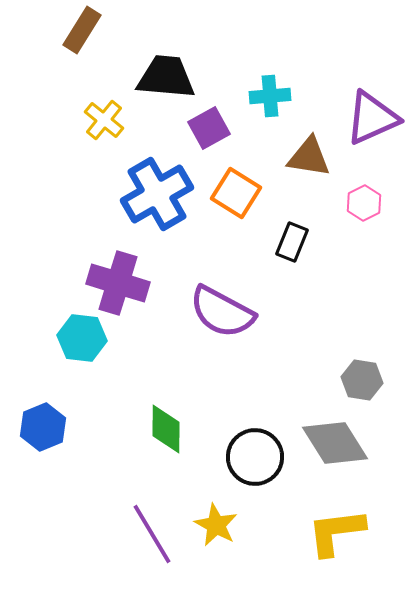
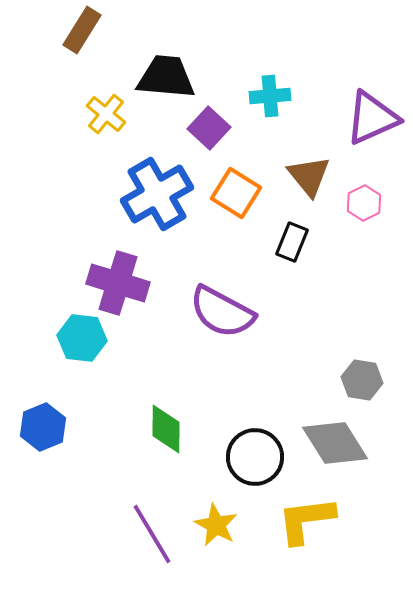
yellow cross: moved 2 px right, 6 px up
purple square: rotated 18 degrees counterclockwise
brown triangle: moved 19 px down; rotated 42 degrees clockwise
yellow L-shape: moved 30 px left, 12 px up
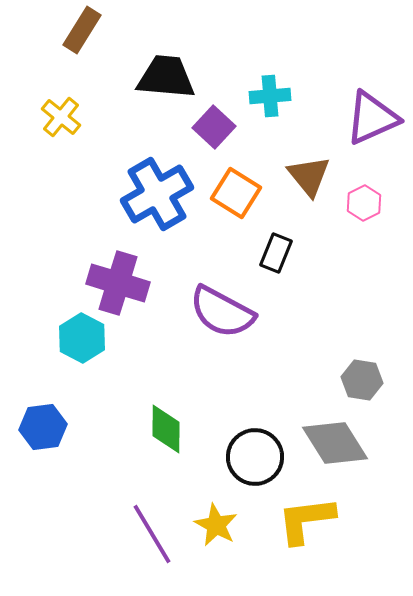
yellow cross: moved 45 px left, 3 px down
purple square: moved 5 px right, 1 px up
black rectangle: moved 16 px left, 11 px down
cyan hexagon: rotated 21 degrees clockwise
blue hexagon: rotated 15 degrees clockwise
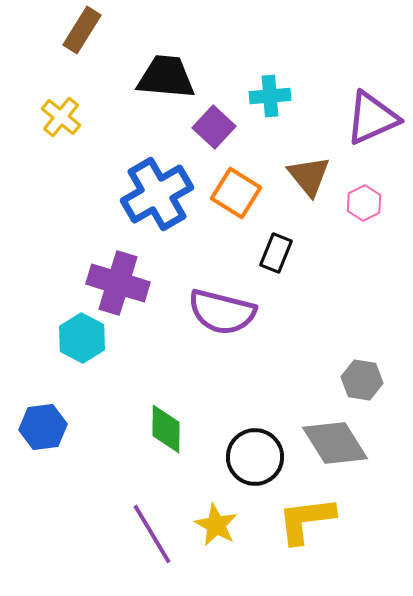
purple semicircle: rotated 14 degrees counterclockwise
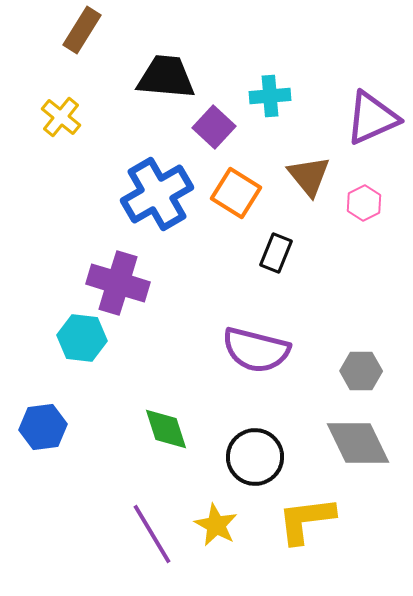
purple semicircle: moved 34 px right, 38 px down
cyan hexagon: rotated 21 degrees counterclockwise
gray hexagon: moved 1 px left, 9 px up; rotated 9 degrees counterclockwise
green diamond: rotated 18 degrees counterclockwise
gray diamond: moved 23 px right; rotated 6 degrees clockwise
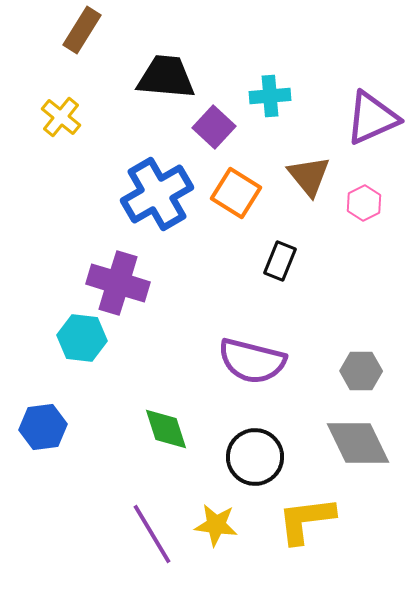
black rectangle: moved 4 px right, 8 px down
purple semicircle: moved 4 px left, 11 px down
yellow star: rotated 21 degrees counterclockwise
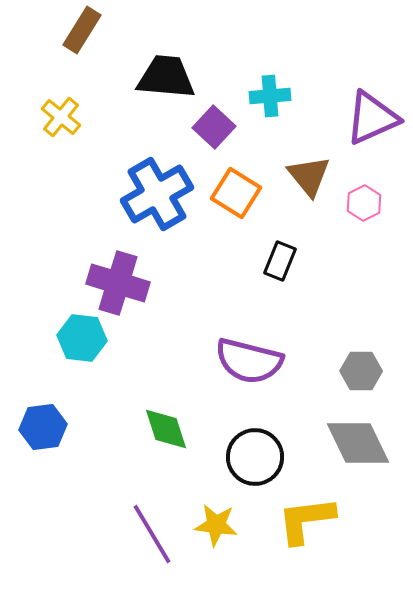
purple semicircle: moved 3 px left
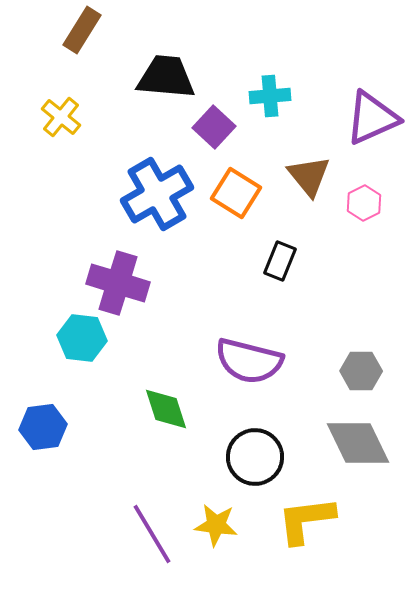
green diamond: moved 20 px up
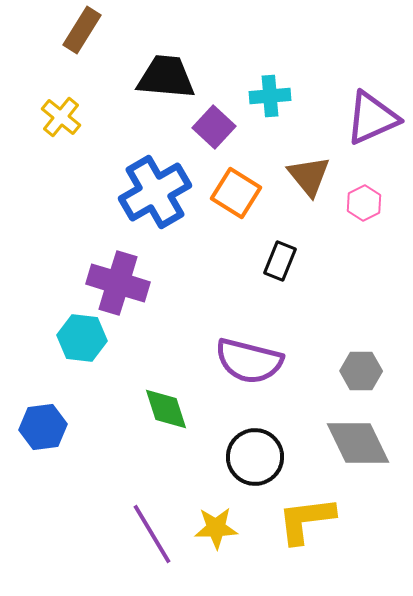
blue cross: moved 2 px left, 2 px up
yellow star: moved 3 px down; rotated 9 degrees counterclockwise
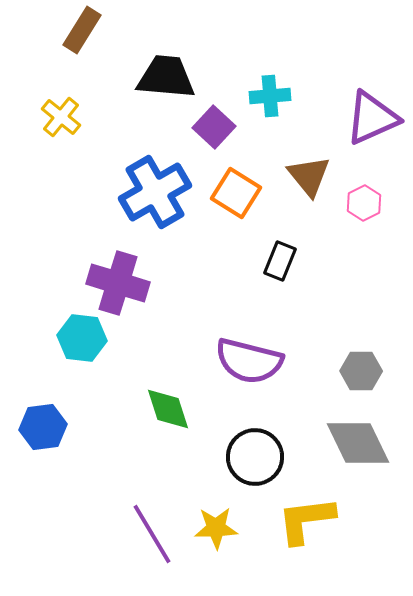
green diamond: moved 2 px right
